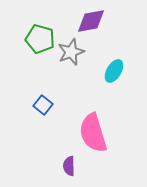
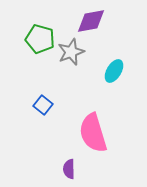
purple semicircle: moved 3 px down
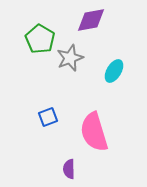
purple diamond: moved 1 px up
green pentagon: rotated 16 degrees clockwise
gray star: moved 1 px left, 6 px down
blue square: moved 5 px right, 12 px down; rotated 30 degrees clockwise
pink semicircle: moved 1 px right, 1 px up
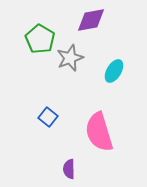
blue square: rotated 30 degrees counterclockwise
pink semicircle: moved 5 px right
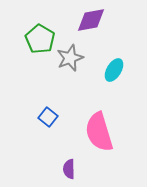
cyan ellipse: moved 1 px up
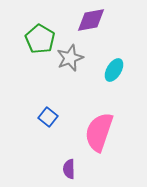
pink semicircle: rotated 36 degrees clockwise
